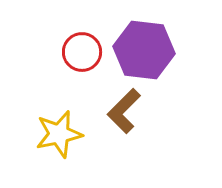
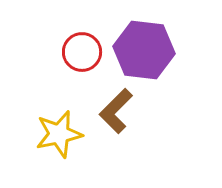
brown L-shape: moved 8 px left
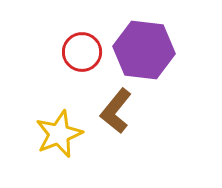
brown L-shape: rotated 6 degrees counterclockwise
yellow star: rotated 9 degrees counterclockwise
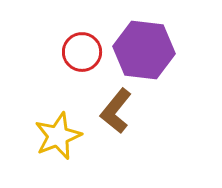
yellow star: moved 1 px left, 2 px down
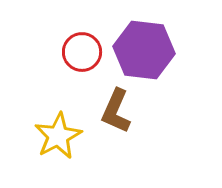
brown L-shape: rotated 15 degrees counterclockwise
yellow star: rotated 6 degrees counterclockwise
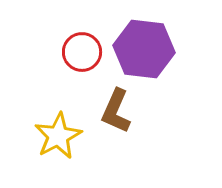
purple hexagon: moved 1 px up
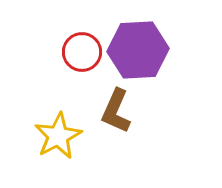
purple hexagon: moved 6 px left, 1 px down; rotated 10 degrees counterclockwise
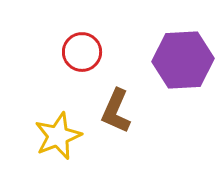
purple hexagon: moved 45 px right, 10 px down
yellow star: rotated 6 degrees clockwise
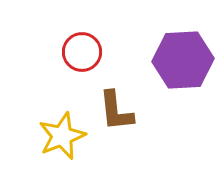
brown L-shape: rotated 30 degrees counterclockwise
yellow star: moved 4 px right
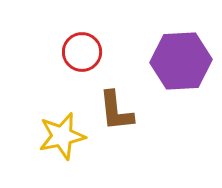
purple hexagon: moved 2 px left, 1 px down
yellow star: rotated 9 degrees clockwise
